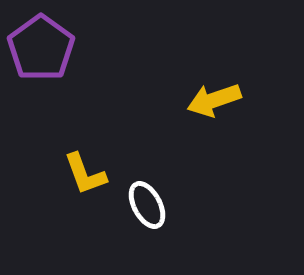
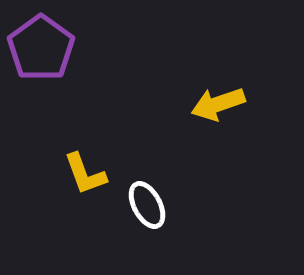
yellow arrow: moved 4 px right, 4 px down
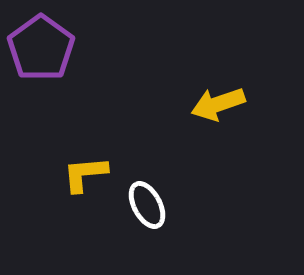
yellow L-shape: rotated 105 degrees clockwise
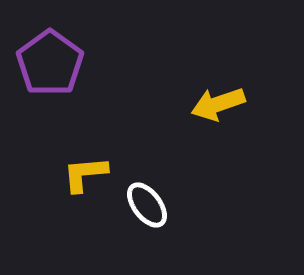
purple pentagon: moved 9 px right, 15 px down
white ellipse: rotated 9 degrees counterclockwise
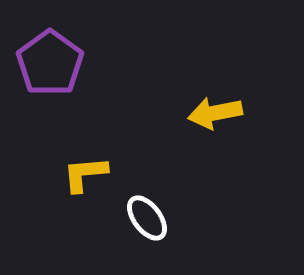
yellow arrow: moved 3 px left, 9 px down; rotated 8 degrees clockwise
white ellipse: moved 13 px down
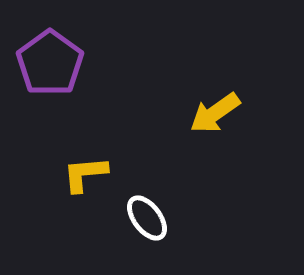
yellow arrow: rotated 24 degrees counterclockwise
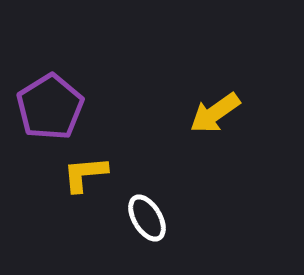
purple pentagon: moved 44 px down; rotated 4 degrees clockwise
white ellipse: rotated 6 degrees clockwise
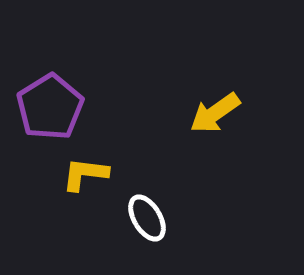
yellow L-shape: rotated 12 degrees clockwise
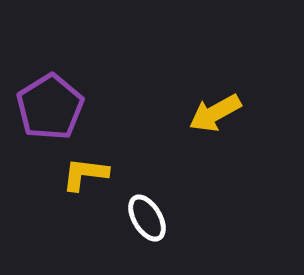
yellow arrow: rotated 6 degrees clockwise
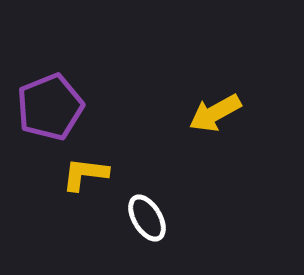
purple pentagon: rotated 10 degrees clockwise
